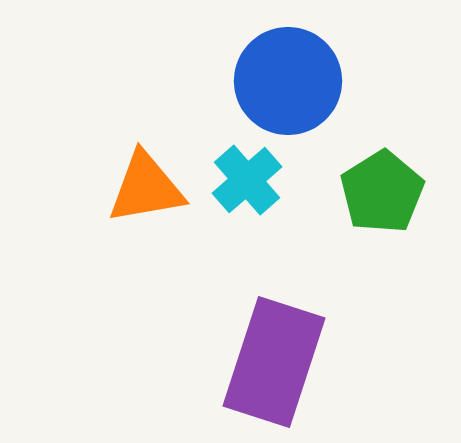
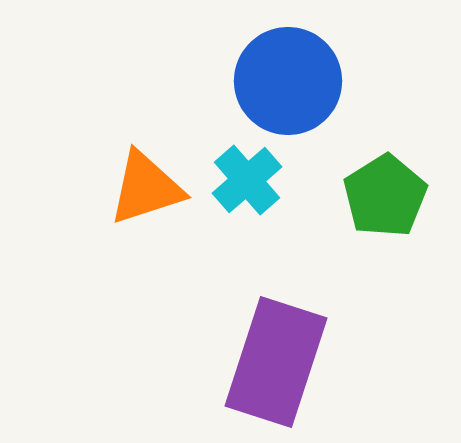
orange triangle: rotated 8 degrees counterclockwise
green pentagon: moved 3 px right, 4 px down
purple rectangle: moved 2 px right
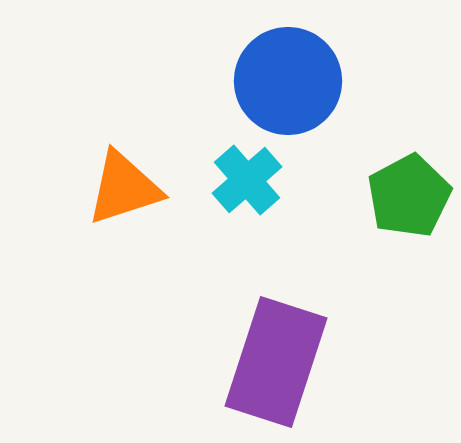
orange triangle: moved 22 px left
green pentagon: moved 24 px right; rotated 4 degrees clockwise
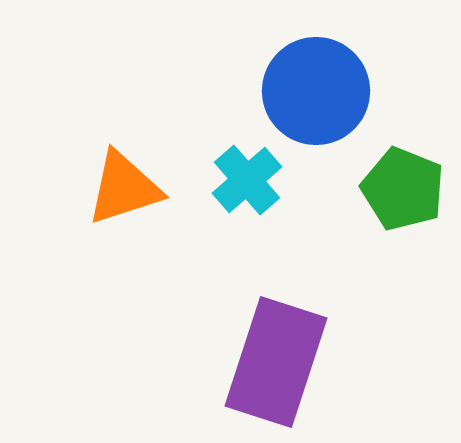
blue circle: moved 28 px right, 10 px down
green pentagon: moved 6 px left, 7 px up; rotated 22 degrees counterclockwise
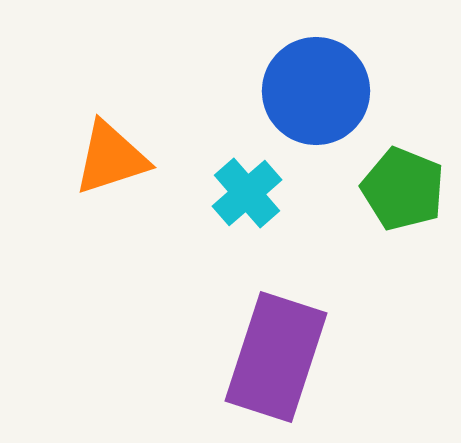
cyan cross: moved 13 px down
orange triangle: moved 13 px left, 30 px up
purple rectangle: moved 5 px up
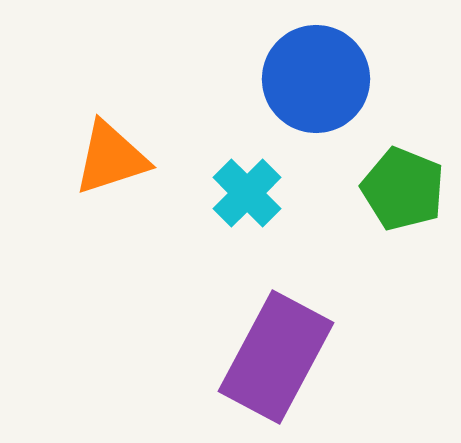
blue circle: moved 12 px up
cyan cross: rotated 4 degrees counterclockwise
purple rectangle: rotated 10 degrees clockwise
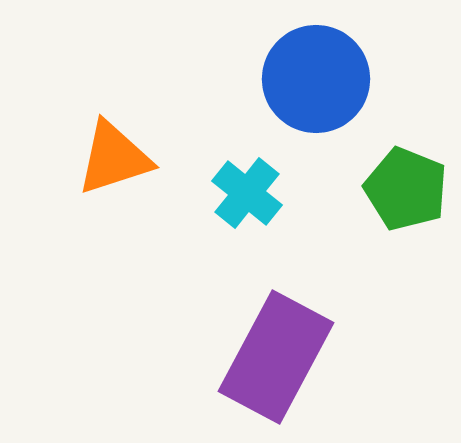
orange triangle: moved 3 px right
green pentagon: moved 3 px right
cyan cross: rotated 6 degrees counterclockwise
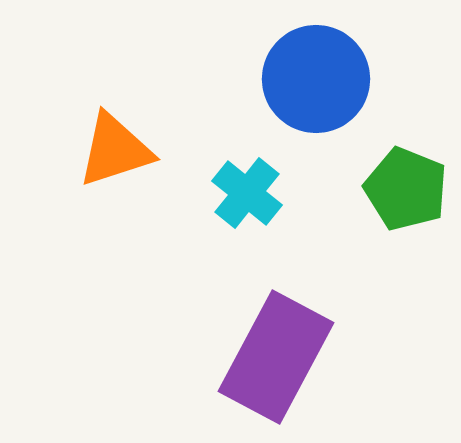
orange triangle: moved 1 px right, 8 px up
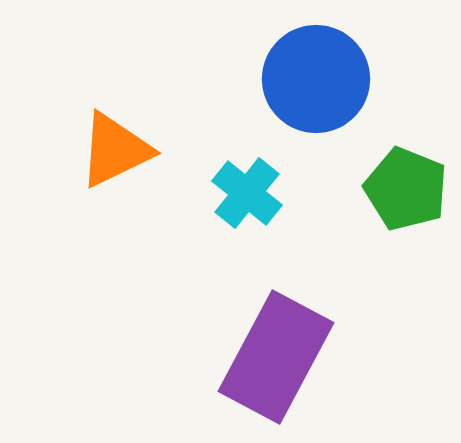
orange triangle: rotated 8 degrees counterclockwise
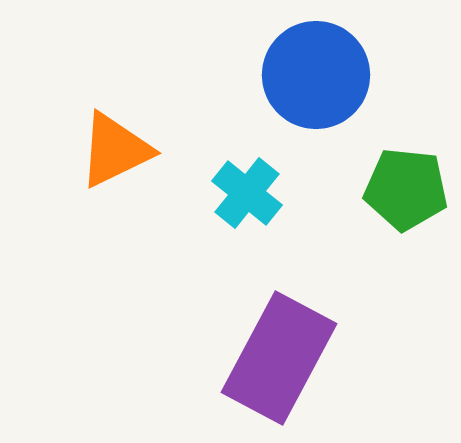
blue circle: moved 4 px up
green pentagon: rotated 16 degrees counterclockwise
purple rectangle: moved 3 px right, 1 px down
